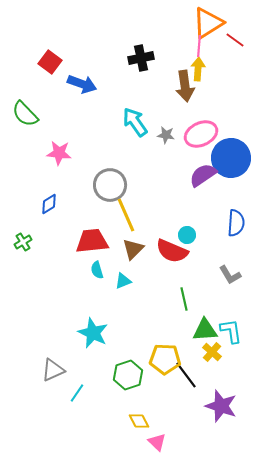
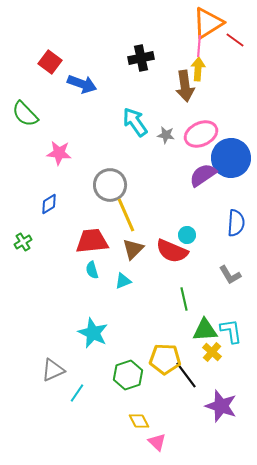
cyan semicircle: moved 5 px left
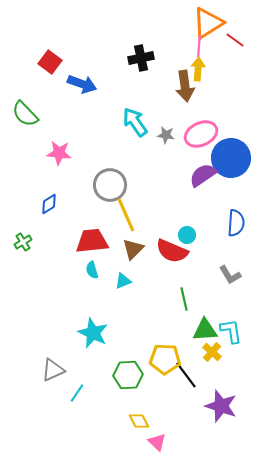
green hexagon: rotated 16 degrees clockwise
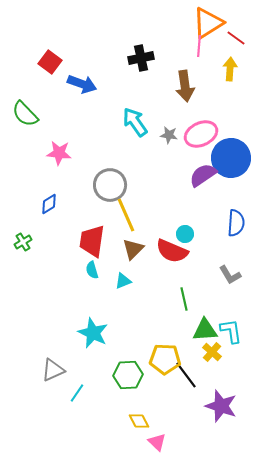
red line: moved 1 px right, 2 px up
yellow arrow: moved 32 px right
gray star: moved 3 px right
cyan circle: moved 2 px left, 1 px up
red trapezoid: rotated 76 degrees counterclockwise
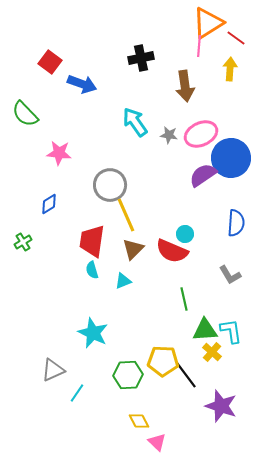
yellow pentagon: moved 2 px left, 2 px down
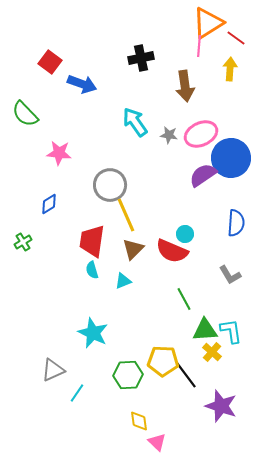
green line: rotated 15 degrees counterclockwise
yellow diamond: rotated 20 degrees clockwise
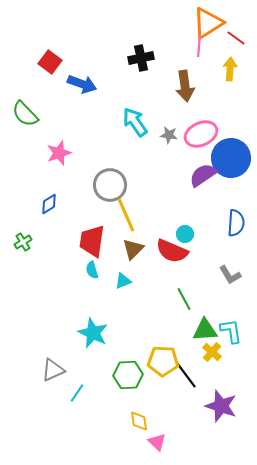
pink star: rotated 25 degrees counterclockwise
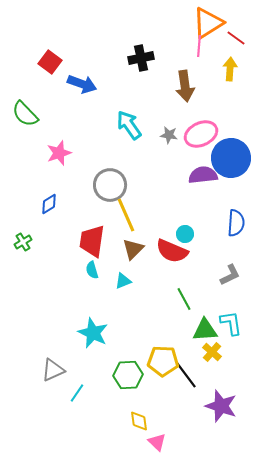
cyan arrow: moved 6 px left, 3 px down
purple semicircle: rotated 28 degrees clockwise
gray L-shape: rotated 85 degrees counterclockwise
cyan L-shape: moved 8 px up
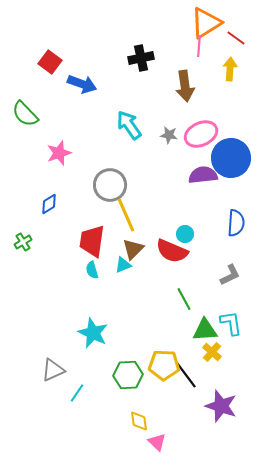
orange triangle: moved 2 px left
cyan triangle: moved 16 px up
yellow pentagon: moved 1 px right, 4 px down
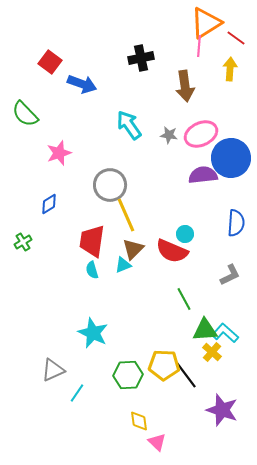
cyan L-shape: moved 6 px left, 10 px down; rotated 40 degrees counterclockwise
purple star: moved 1 px right, 4 px down
